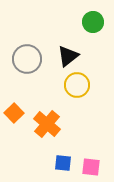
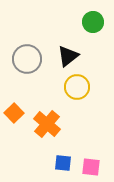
yellow circle: moved 2 px down
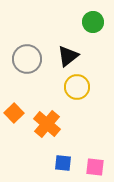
pink square: moved 4 px right
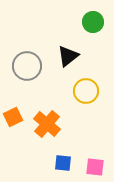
gray circle: moved 7 px down
yellow circle: moved 9 px right, 4 px down
orange square: moved 1 px left, 4 px down; rotated 18 degrees clockwise
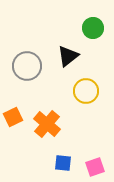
green circle: moved 6 px down
pink square: rotated 24 degrees counterclockwise
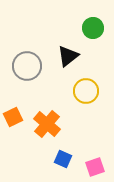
blue square: moved 4 px up; rotated 18 degrees clockwise
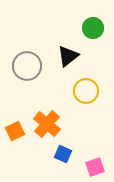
orange square: moved 2 px right, 14 px down
blue square: moved 5 px up
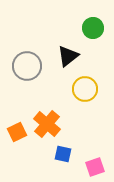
yellow circle: moved 1 px left, 2 px up
orange square: moved 2 px right, 1 px down
blue square: rotated 12 degrees counterclockwise
